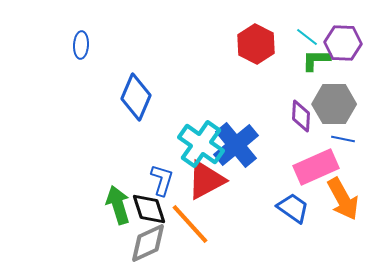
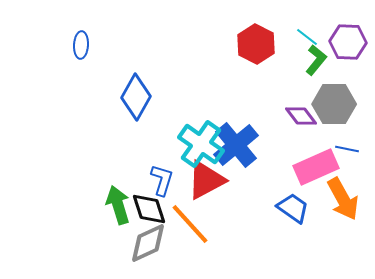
purple hexagon: moved 5 px right, 1 px up
green L-shape: rotated 128 degrees clockwise
blue diamond: rotated 6 degrees clockwise
purple diamond: rotated 40 degrees counterclockwise
blue line: moved 4 px right, 10 px down
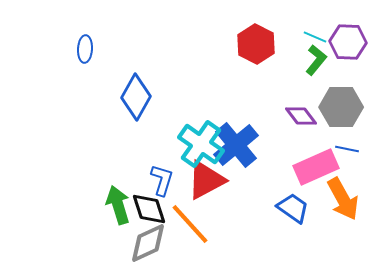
cyan line: moved 8 px right; rotated 15 degrees counterclockwise
blue ellipse: moved 4 px right, 4 px down
gray hexagon: moved 7 px right, 3 px down
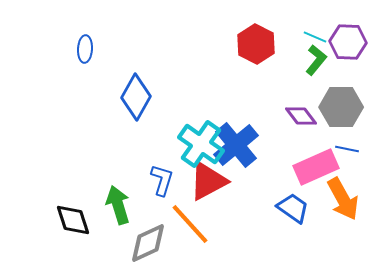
red triangle: moved 2 px right, 1 px down
black diamond: moved 76 px left, 11 px down
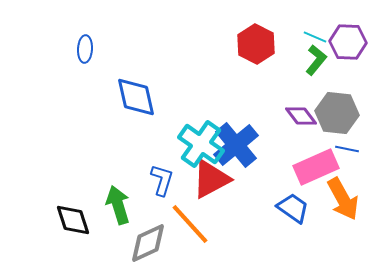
blue diamond: rotated 42 degrees counterclockwise
gray hexagon: moved 4 px left, 6 px down; rotated 6 degrees clockwise
red triangle: moved 3 px right, 2 px up
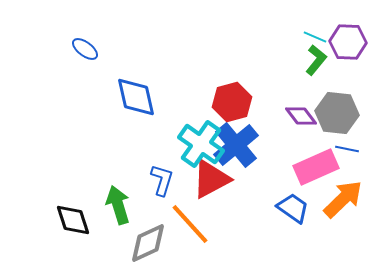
red hexagon: moved 24 px left, 58 px down; rotated 18 degrees clockwise
blue ellipse: rotated 56 degrees counterclockwise
orange arrow: rotated 105 degrees counterclockwise
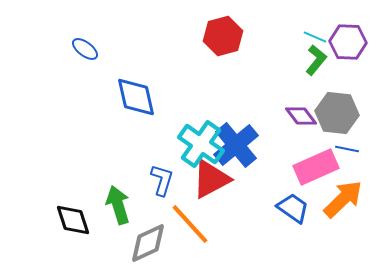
red hexagon: moved 9 px left, 66 px up
